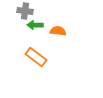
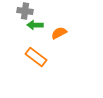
orange semicircle: moved 1 px right, 2 px down; rotated 35 degrees counterclockwise
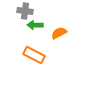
orange rectangle: moved 2 px left, 2 px up; rotated 10 degrees counterclockwise
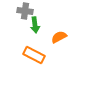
green arrow: rotated 98 degrees counterclockwise
orange semicircle: moved 4 px down
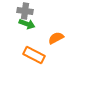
green arrow: moved 8 px left, 1 px up; rotated 63 degrees counterclockwise
orange semicircle: moved 3 px left, 1 px down
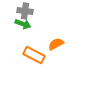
green arrow: moved 4 px left
orange semicircle: moved 6 px down
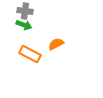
green arrow: moved 1 px right, 1 px down
orange rectangle: moved 4 px left, 1 px up
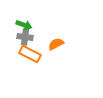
gray cross: moved 26 px down
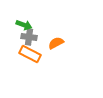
gray cross: moved 4 px right
orange semicircle: moved 1 px up
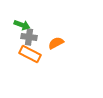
green arrow: moved 2 px left
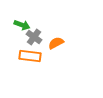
gray cross: moved 5 px right; rotated 28 degrees clockwise
orange rectangle: moved 2 px down; rotated 20 degrees counterclockwise
